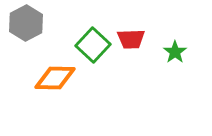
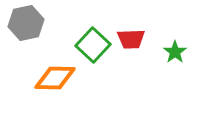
gray hexagon: rotated 16 degrees clockwise
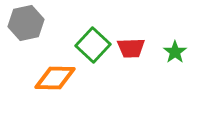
red trapezoid: moved 9 px down
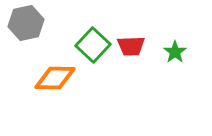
red trapezoid: moved 2 px up
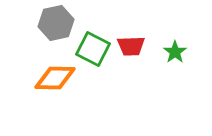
gray hexagon: moved 30 px right
green square: moved 4 px down; rotated 16 degrees counterclockwise
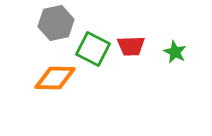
green star: rotated 10 degrees counterclockwise
